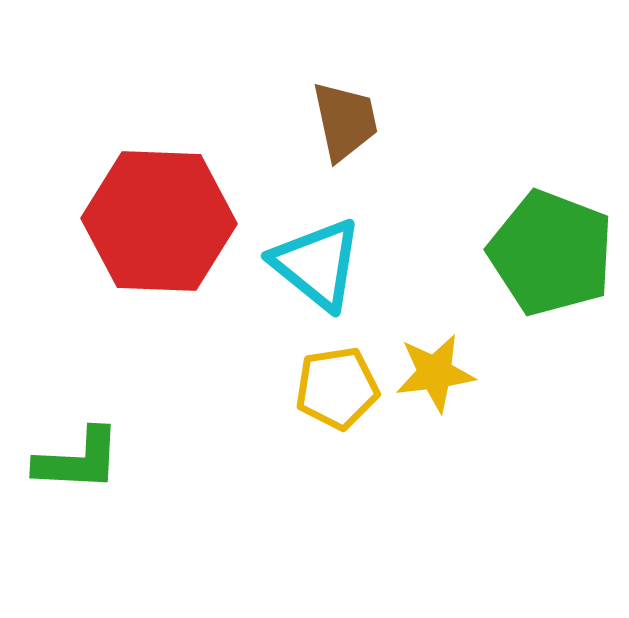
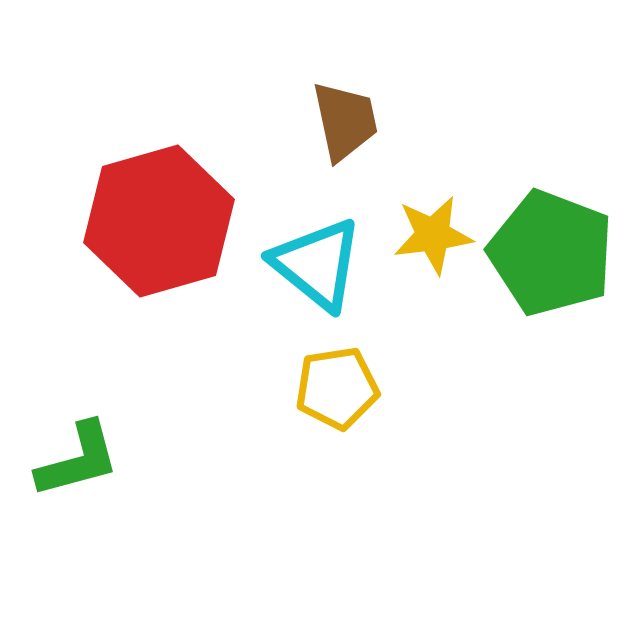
red hexagon: rotated 18 degrees counterclockwise
yellow star: moved 2 px left, 138 px up
green L-shape: rotated 18 degrees counterclockwise
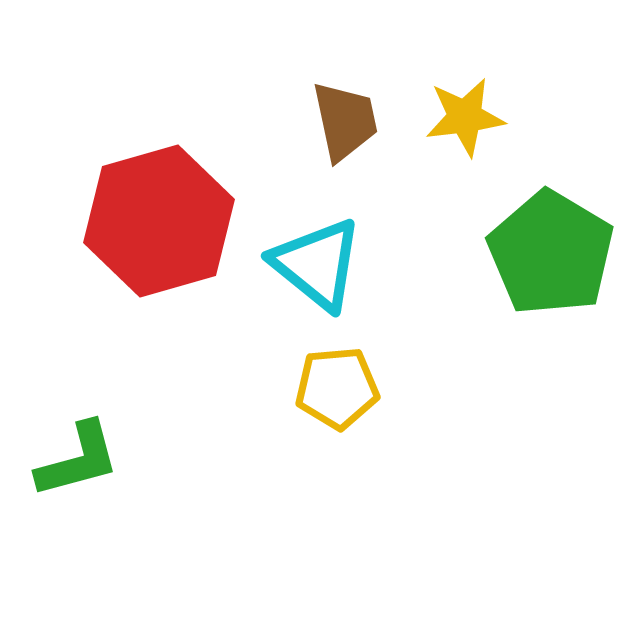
yellow star: moved 32 px right, 118 px up
green pentagon: rotated 10 degrees clockwise
yellow pentagon: rotated 4 degrees clockwise
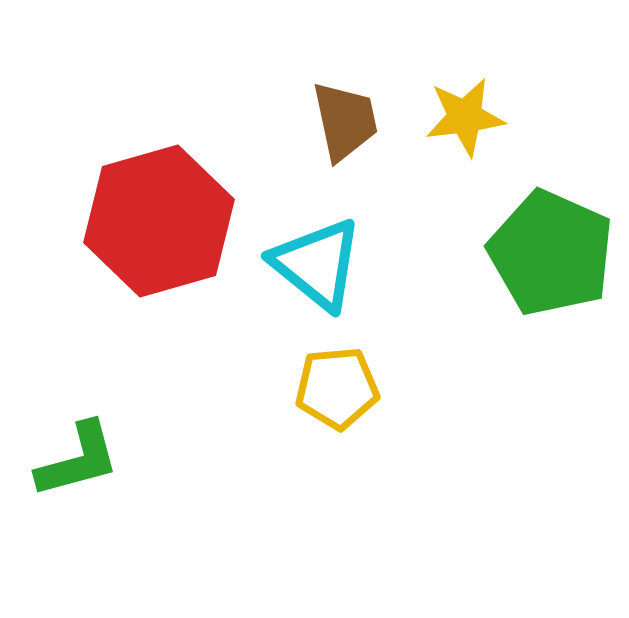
green pentagon: rotated 7 degrees counterclockwise
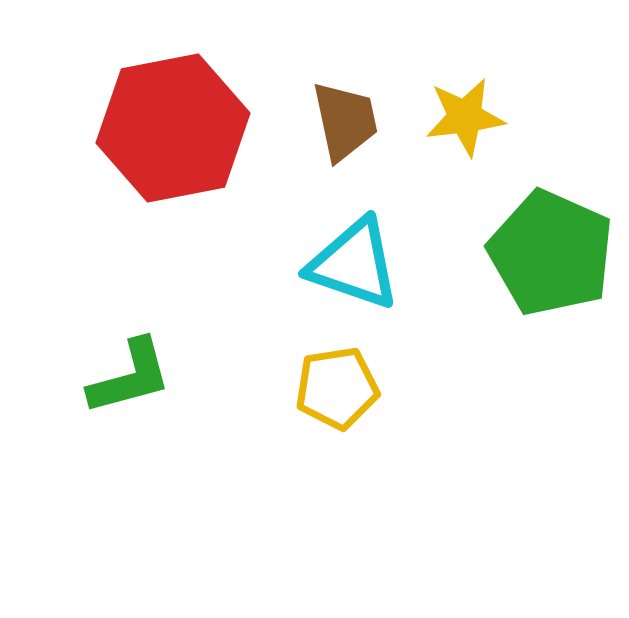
red hexagon: moved 14 px right, 93 px up; rotated 5 degrees clockwise
cyan triangle: moved 37 px right; rotated 20 degrees counterclockwise
yellow pentagon: rotated 4 degrees counterclockwise
green L-shape: moved 52 px right, 83 px up
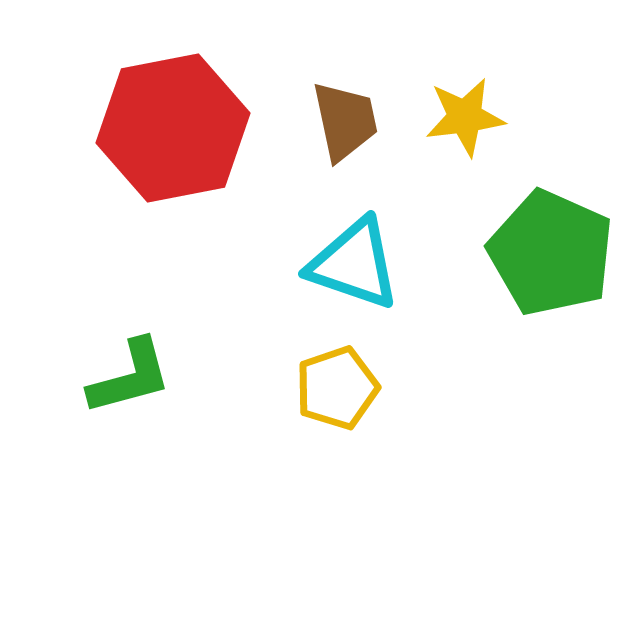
yellow pentagon: rotated 10 degrees counterclockwise
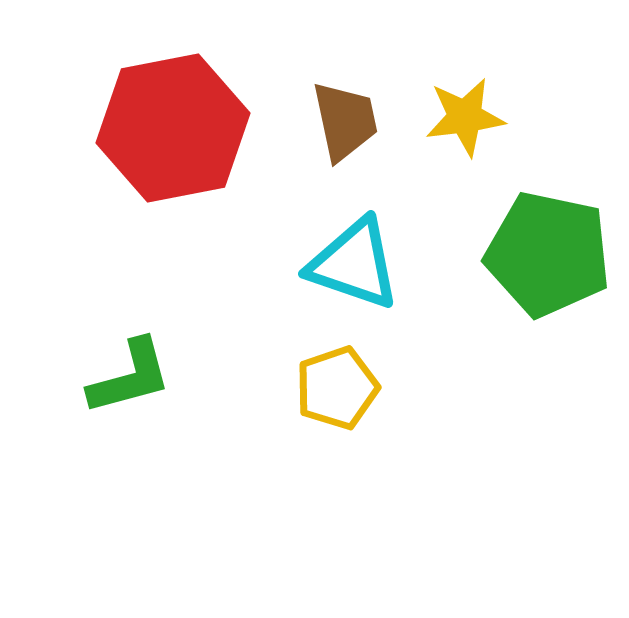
green pentagon: moved 3 px left, 1 px down; rotated 12 degrees counterclockwise
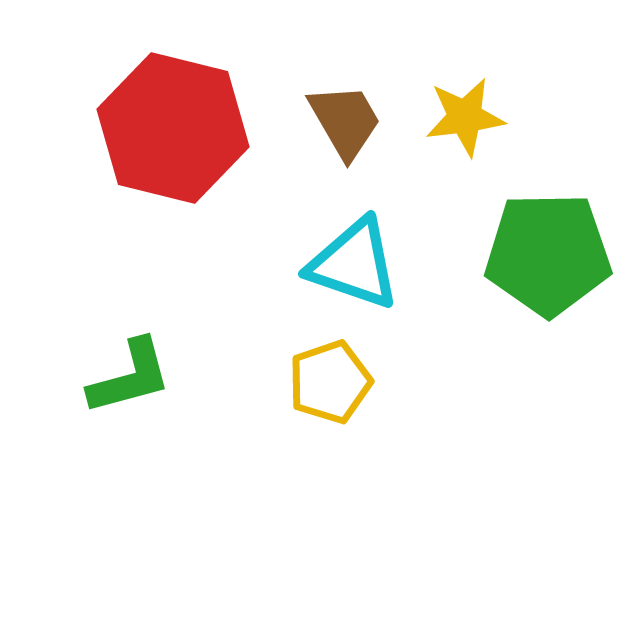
brown trapezoid: rotated 18 degrees counterclockwise
red hexagon: rotated 25 degrees clockwise
green pentagon: rotated 13 degrees counterclockwise
yellow pentagon: moved 7 px left, 6 px up
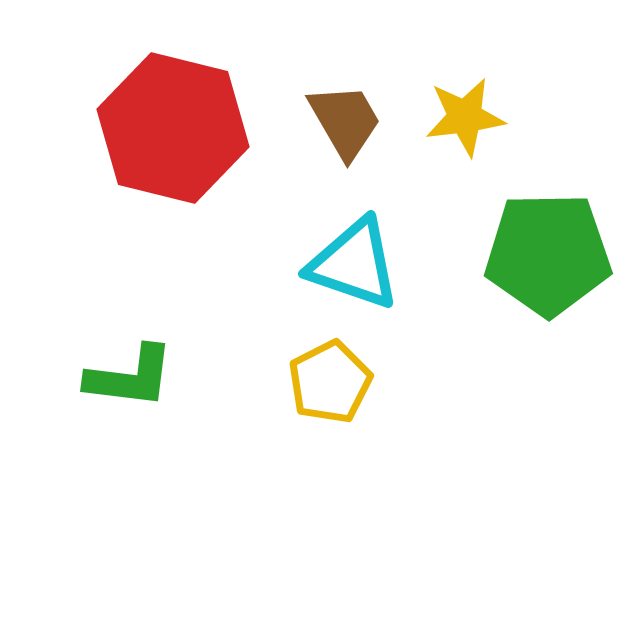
green L-shape: rotated 22 degrees clockwise
yellow pentagon: rotated 8 degrees counterclockwise
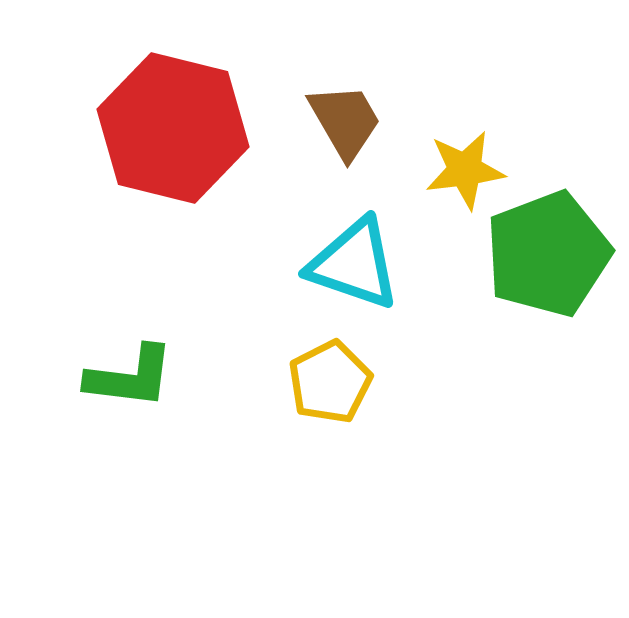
yellow star: moved 53 px down
green pentagon: rotated 20 degrees counterclockwise
